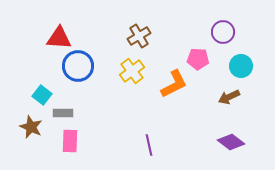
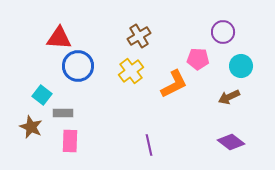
yellow cross: moved 1 px left
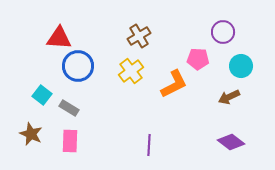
gray rectangle: moved 6 px right, 5 px up; rotated 30 degrees clockwise
brown star: moved 7 px down
purple line: rotated 15 degrees clockwise
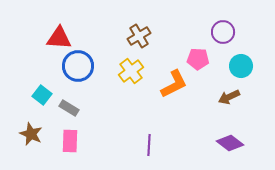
purple diamond: moved 1 px left, 1 px down
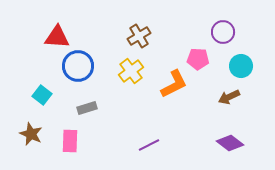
red triangle: moved 2 px left, 1 px up
gray rectangle: moved 18 px right; rotated 48 degrees counterclockwise
purple line: rotated 60 degrees clockwise
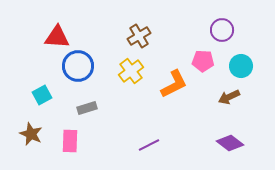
purple circle: moved 1 px left, 2 px up
pink pentagon: moved 5 px right, 2 px down
cyan square: rotated 24 degrees clockwise
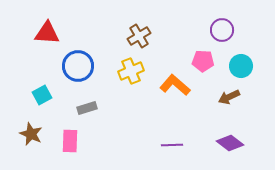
red triangle: moved 10 px left, 4 px up
yellow cross: rotated 15 degrees clockwise
orange L-shape: moved 1 px right, 1 px down; rotated 112 degrees counterclockwise
purple line: moved 23 px right; rotated 25 degrees clockwise
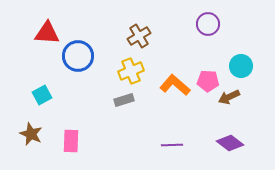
purple circle: moved 14 px left, 6 px up
pink pentagon: moved 5 px right, 20 px down
blue circle: moved 10 px up
gray rectangle: moved 37 px right, 8 px up
pink rectangle: moved 1 px right
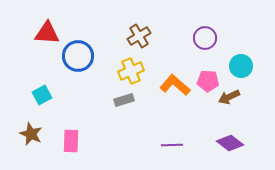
purple circle: moved 3 px left, 14 px down
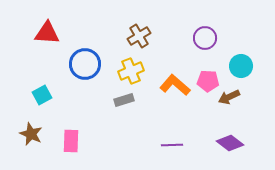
blue circle: moved 7 px right, 8 px down
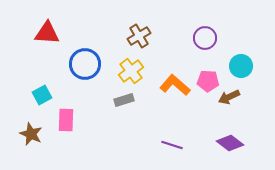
yellow cross: rotated 15 degrees counterclockwise
pink rectangle: moved 5 px left, 21 px up
purple line: rotated 20 degrees clockwise
